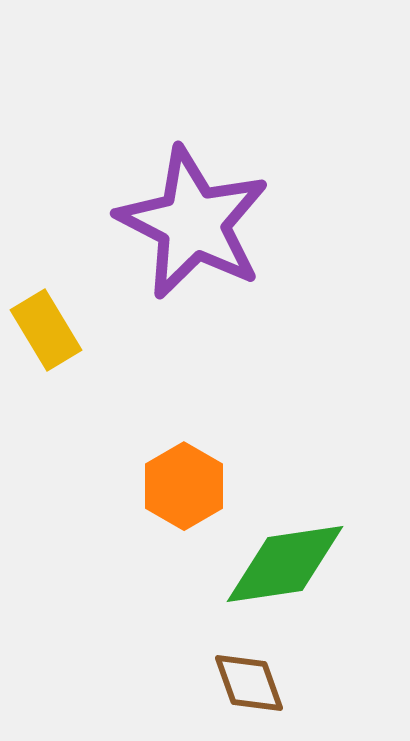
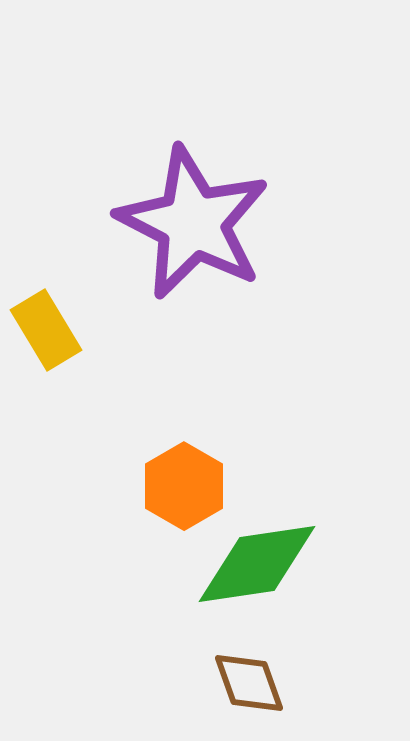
green diamond: moved 28 px left
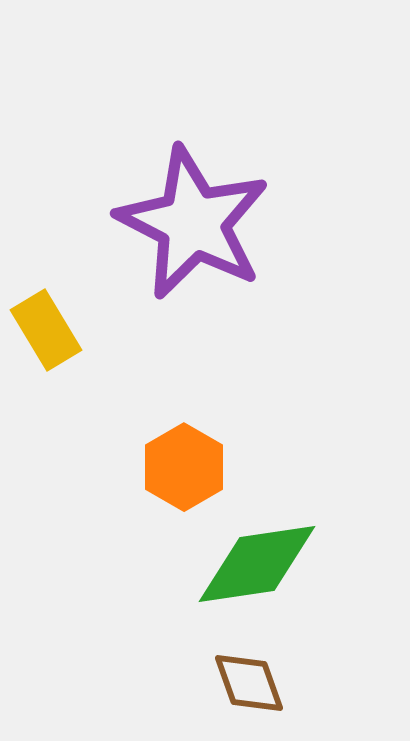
orange hexagon: moved 19 px up
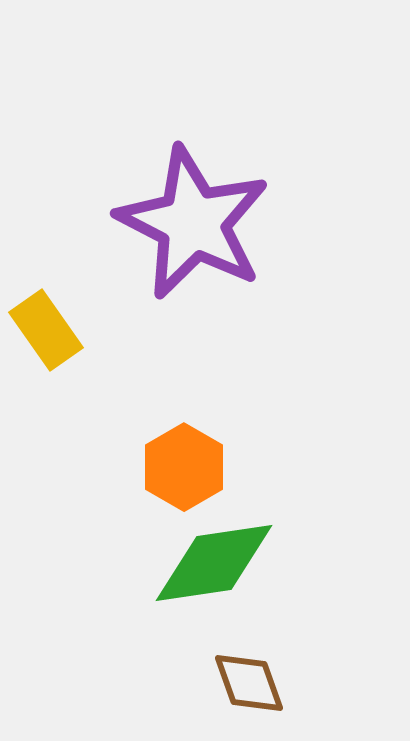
yellow rectangle: rotated 4 degrees counterclockwise
green diamond: moved 43 px left, 1 px up
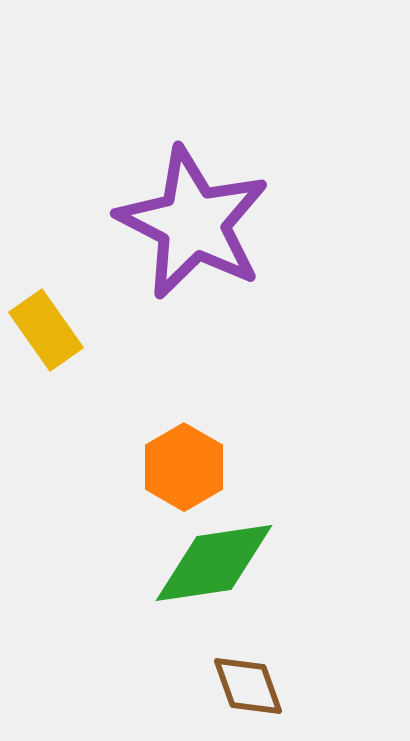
brown diamond: moved 1 px left, 3 px down
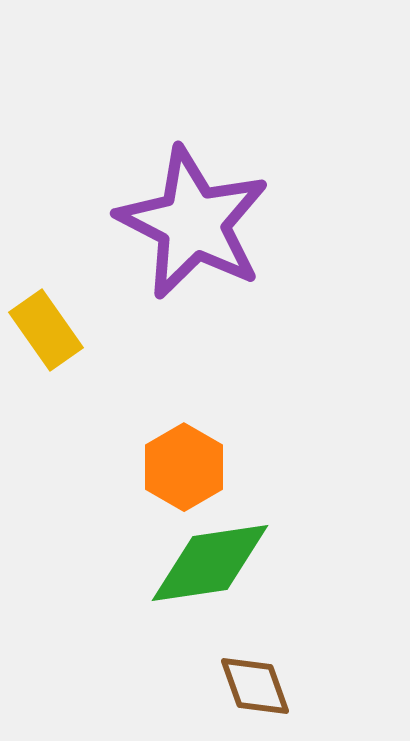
green diamond: moved 4 px left
brown diamond: moved 7 px right
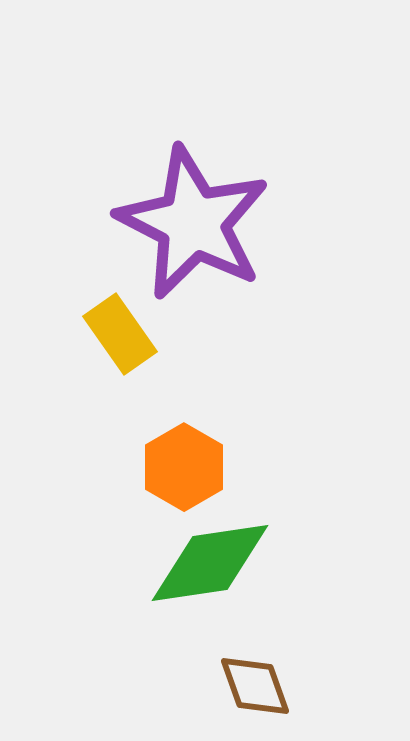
yellow rectangle: moved 74 px right, 4 px down
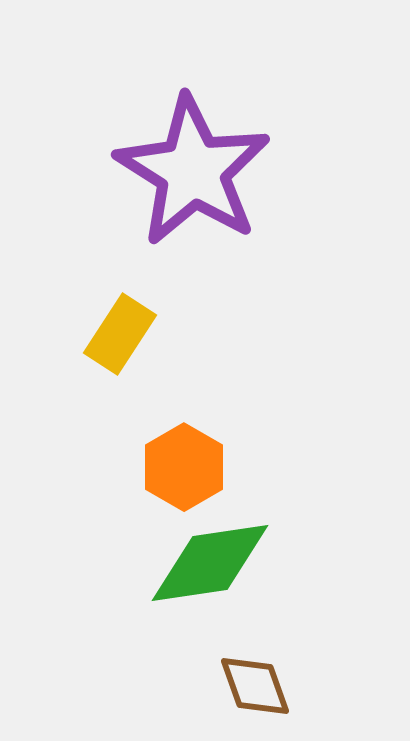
purple star: moved 52 px up; rotated 5 degrees clockwise
yellow rectangle: rotated 68 degrees clockwise
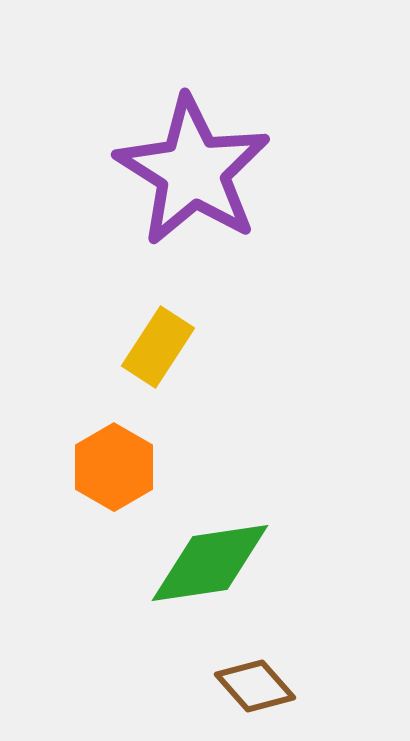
yellow rectangle: moved 38 px right, 13 px down
orange hexagon: moved 70 px left
brown diamond: rotated 22 degrees counterclockwise
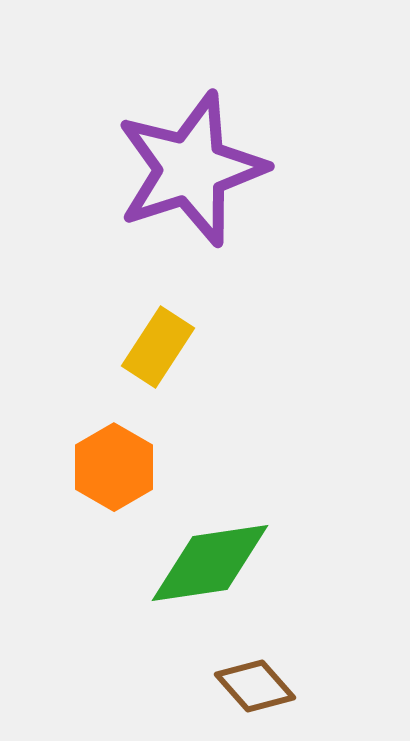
purple star: moved 2 px left, 2 px up; rotated 22 degrees clockwise
